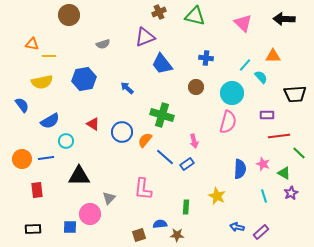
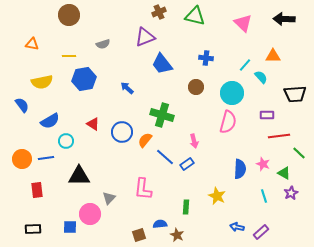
yellow line at (49, 56): moved 20 px right
brown star at (177, 235): rotated 24 degrees clockwise
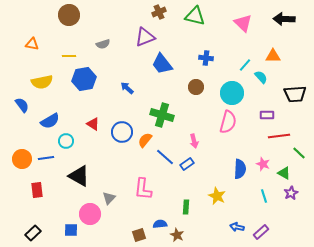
black triangle at (79, 176): rotated 30 degrees clockwise
blue square at (70, 227): moved 1 px right, 3 px down
black rectangle at (33, 229): moved 4 px down; rotated 42 degrees counterclockwise
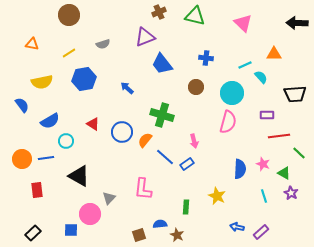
black arrow at (284, 19): moved 13 px right, 4 px down
yellow line at (69, 56): moved 3 px up; rotated 32 degrees counterclockwise
orange triangle at (273, 56): moved 1 px right, 2 px up
cyan line at (245, 65): rotated 24 degrees clockwise
purple star at (291, 193): rotated 16 degrees counterclockwise
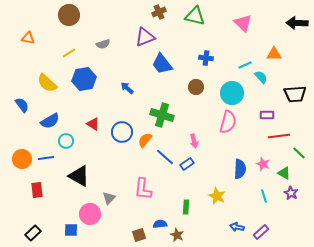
orange triangle at (32, 44): moved 4 px left, 6 px up
yellow semicircle at (42, 82): moved 5 px right, 1 px down; rotated 55 degrees clockwise
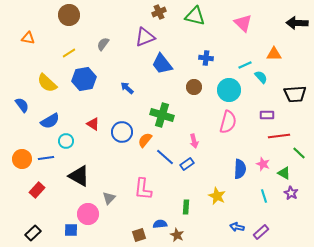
gray semicircle at (103, 44): rotated 144 degrees clockwise
brown circle at (196, 87): moved 2 px left
cyan circle at (232, 93): moved 3 px left, 3 px up
red rectangle at (37, 190): rotated 49 degrees clockwise
pink circle at (90, 214): moved 2 px left
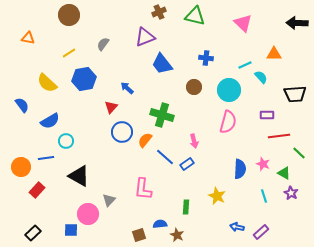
red triangle at (93, 124): moved 18 px right, 17 px up; rotated 40 degrees clockwise
orange circle at (22, 159): moved 1 px left, 8 px down
gray triangle at (109, 198): moved 2 px down
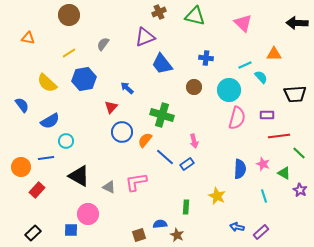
pink semicircle at (228, 122): moved 9 px right, 4 px up
pink L-shape at (143, 189): moved 7 px left, 7 px up; rotated 75 degrees clockwise
purple star at (291, 193): moved 9 px right, 3 px up
gray triangle at (109, 200): moved 13 px up; rotated 48 degrees counterclockwise
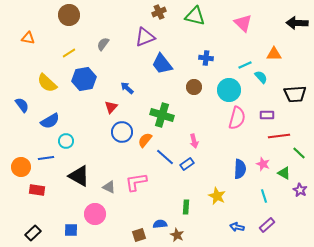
red rectangle at (37, 190): rotated 56 degrees clockwise
pink circle at (88, 214): moved 7 px right
purple rectangle at (261, 232): moved 6 px right, 7 px up
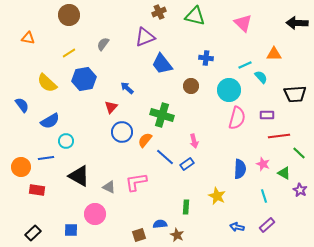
brown circle at (194, 87): moved 3 px left, 1 px up
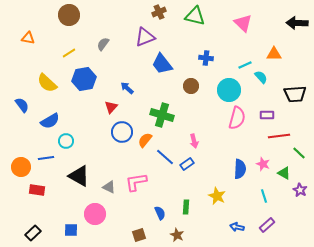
blue semicircle at (160, 224): moved 11 px up; rotated 72 degrees clockwise
